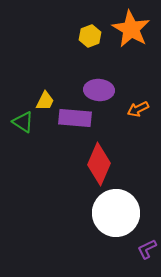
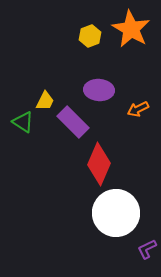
purple rectangle: moved 2 px left, 4 px down; rotated 40 degrees clockwise
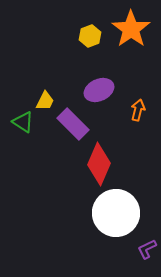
orange star: rotated 6 degrees clockwise
purple ellipse: rotated 28 degrees counterclockwise
orange arrow: moved 1 px down; rotated 130 degrees clockwise
purple rectangle: moved 2 px down
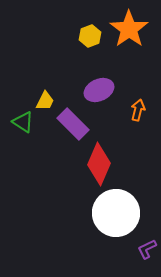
orange star: moved 2 px left
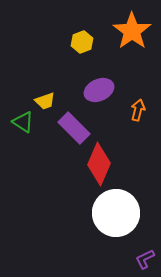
orange star: moved 3 px right, 2 px down
yellow hexagon: moved 8 px left, 6 px down
yellow trapezoid: rotated 45 degrees clockwise
purple rectangle: moved 1 px right, 4 px down
purple L-shape: moved 2 px left, 10 px down
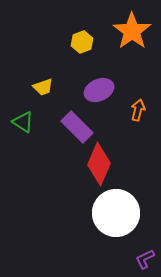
yellow trapezoid: moved 2 px left, 14 px up
purple rectangle: moved 3 px right, 1 px up
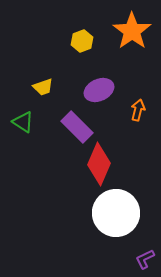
yellow hexagon: moved 1 px up
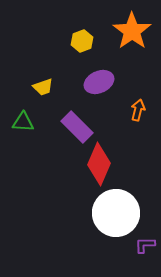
purple ellipse: moved 8 px up
green triangle: rotated 30 degrees counterclockwise
purple L-shape: moved 14 px up; rotated 25 degrees clockwise
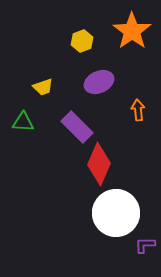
orange arrow: rotated 20 degrees counterclockwise
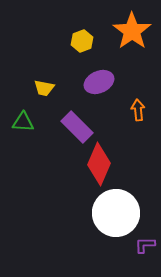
yellow trapezoid: moved 1 px right, 1 px down; rotated 30 degrees clockwise
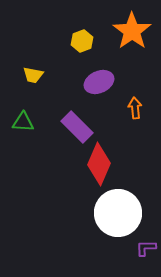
yellow trapezoid: moved 11 px left, 13 px up
orange arrow: moved 3 px left, 2 px up
white circle: moved 2 px right
purple L-shape: moved 1 px right, 3 px down
